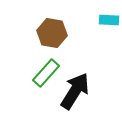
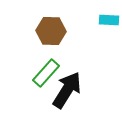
brown hexagon: moved 1 px left, 2 px up; rotated 8 degrees counterclockwise
black arrow: moved 8 px left, 1 px up
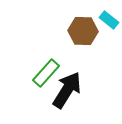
cyan rectangle: rotated 36 degrees clockwise
brown hexagon: moved 32 px right
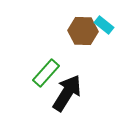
cyan rectangle: moved 5 px left, 5 px down
black arrow: moved 3 px down
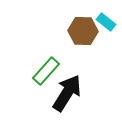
cyan rectangle: moved 2 px right, 3 px up
green rectangle: moved 2 px up
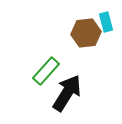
cyan rectangle: rotated 36 degrees clockwise
brown hexagon: moved 3 px right, 2 px down; rotated 8 degrees counterclockwise
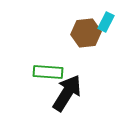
cyan rectangle: rotated 42 degrees clockwise
green rectangle: moved 2 px right, 1 px down; rotated 52 degrees clockwise
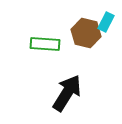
brown hexagon: rotated 20 degrees clockwise
green rectangle: moved 3 px left, 28 px up
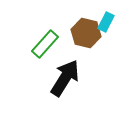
green rectangle: rotated 52 degrees counterclockwise
black arrow: moved 2 px left, 15 px up
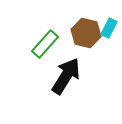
cyan rectangle: moved 3 px right, 6 px down
black arrow: moved 1 px right, 2 px up
